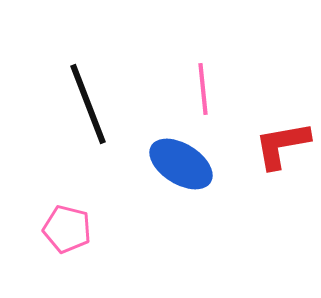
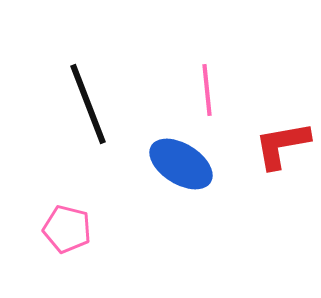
pink line: moved 4 px right, 1 px down
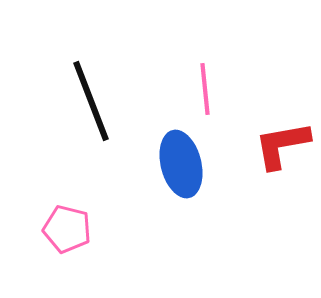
pink line: moved 2 px left, 1 px up
black line: moved 3 px right, 3 px up
blue ellipse: rotated 44 degrees clockwise
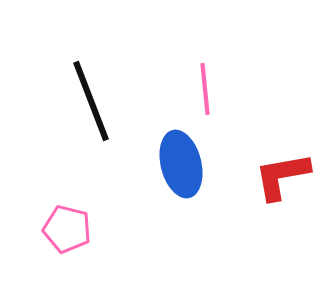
red L-shape: moved 31 px down
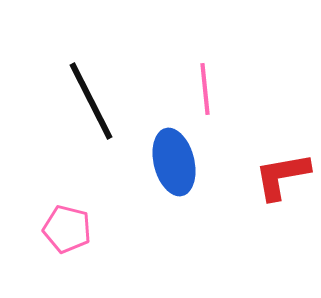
black line: rotated 6 degrees counterclockwise
blue ellipse: moved 7 px left, 2 px up
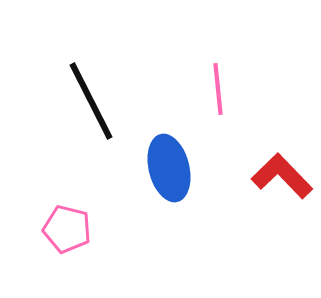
pink line: moved 13 px right
blue ellipse: moved 5 px left, 6 px down
red L-shape: rotated 56 degrees clockwise
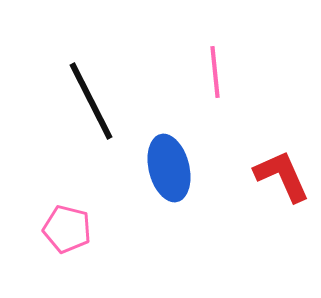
pink line: moved 3 px left, 17 px up
red L-shape: rotated 20 degrees clockwise
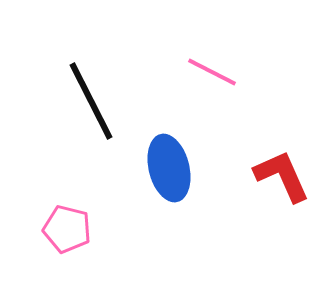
pink line: moved 3 px left; rotated 57 degrees counterclockwise
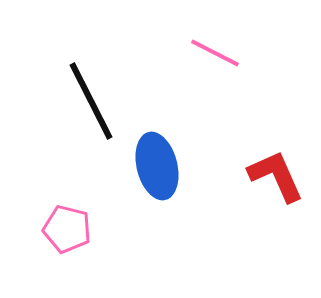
pink line: moved 3 px right, 19 px up
blue ellipse: moved 12 px left, 2 px up
red L-shape: moved 6 px left
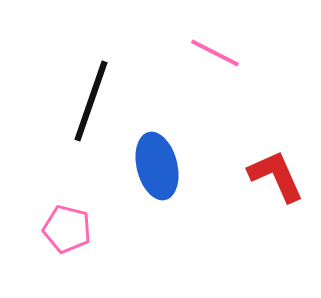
black line: rotated 46 degrees clockwise
